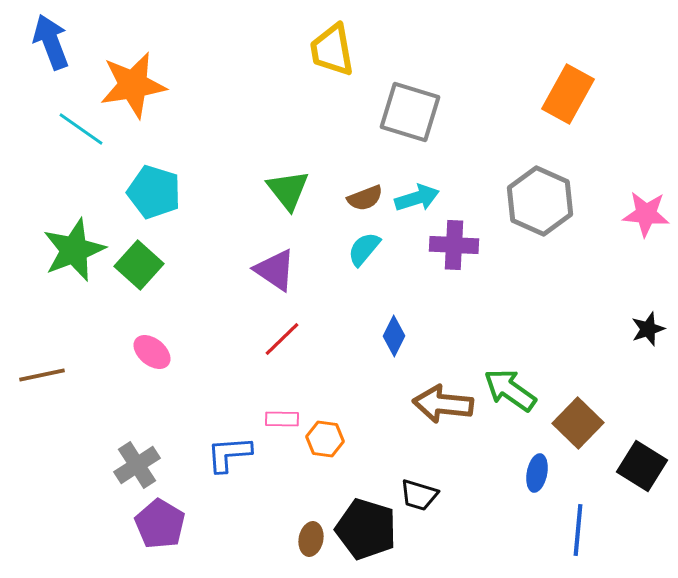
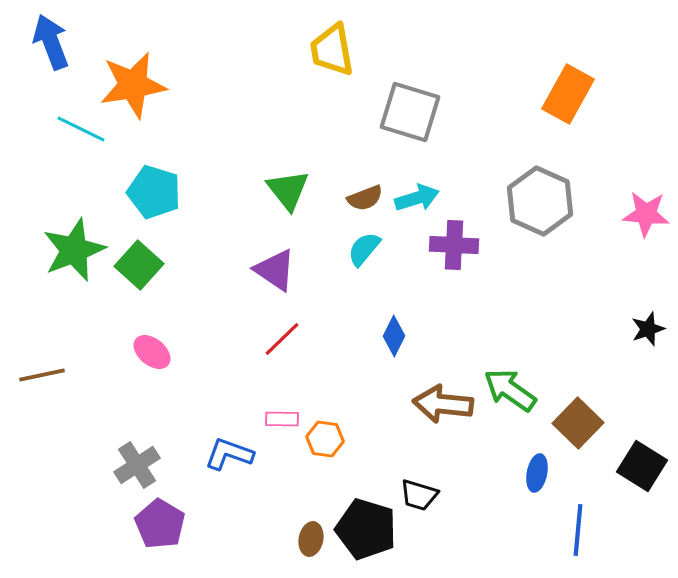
cyan line: rotated 9 degrees counterclockwise
blue L-shape: rotated 24 degrees clockwise
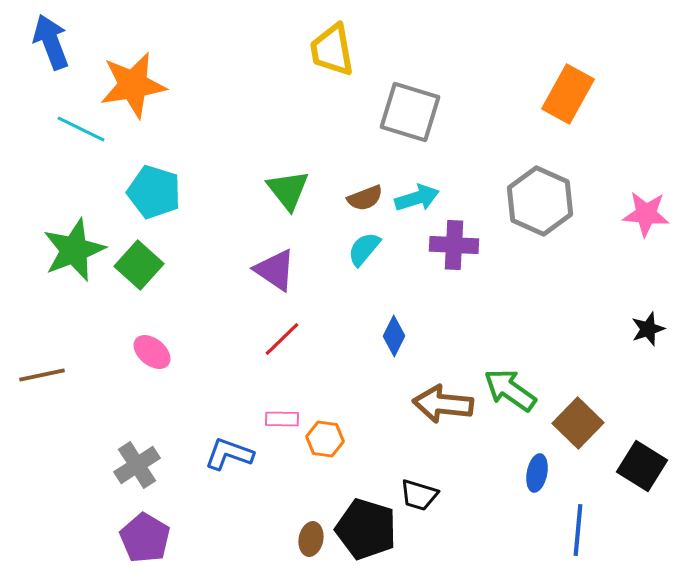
purple pentagon: moved 15 px left, 14 px down
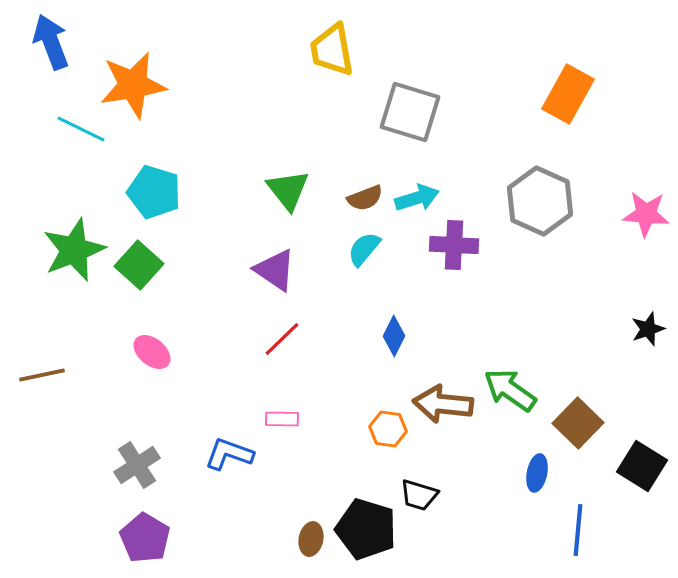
orange hexagon: moved 63 px right, 10 px up
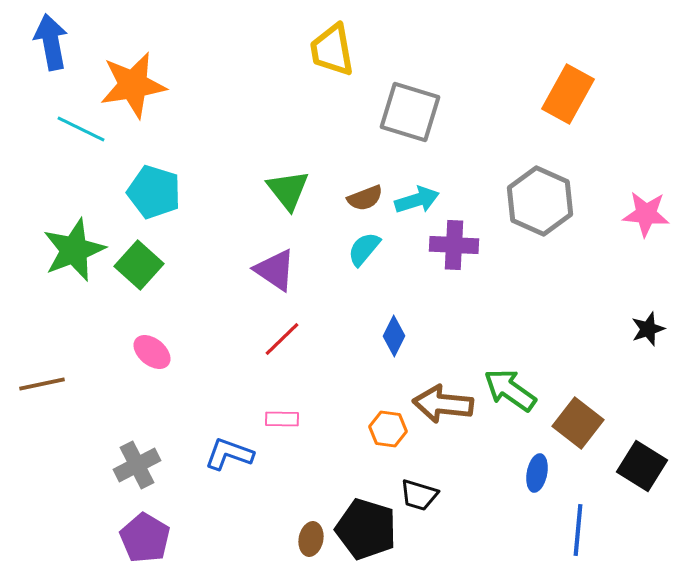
blue arrow: rotated 10 degrees clockwise
cyan arrow: moved 2 px down
brown line: moved 9 px down
brown square: rotated 6 degrees counterclockwise
gray cross: rotated 6 degrees clockwise
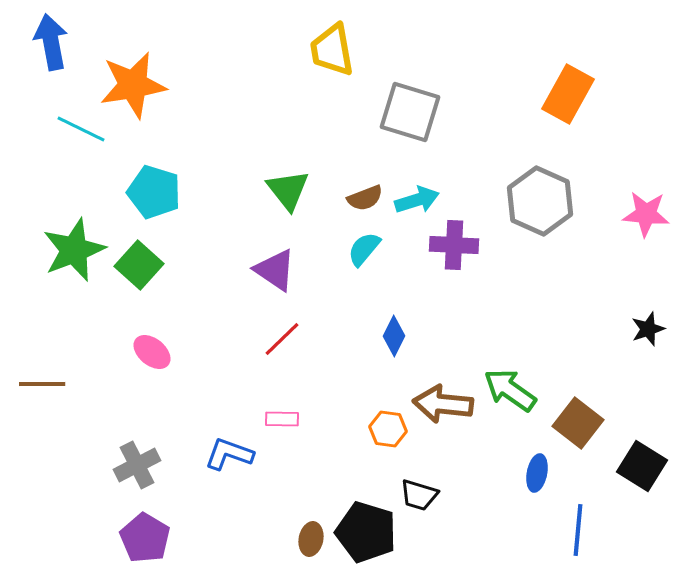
brown line: rotated 12 degrees clockwise
black pentagon: moved 3 px down
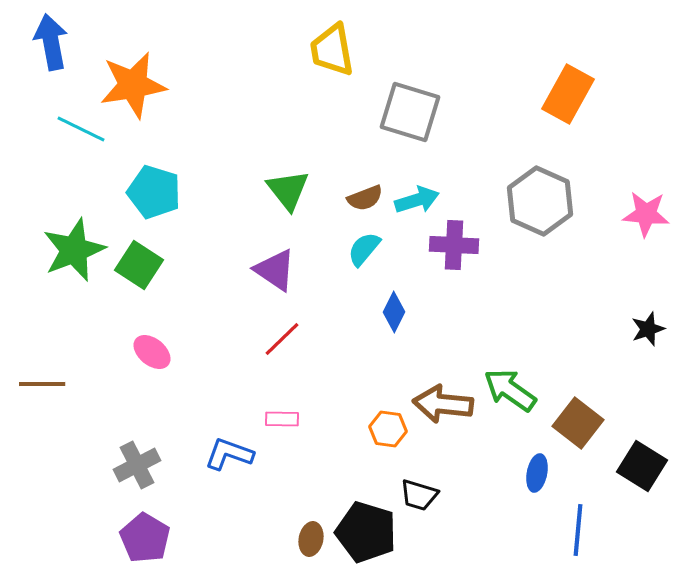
green square: rotated 9 degrees counterclockwise
blue diamond: moved 24 px up
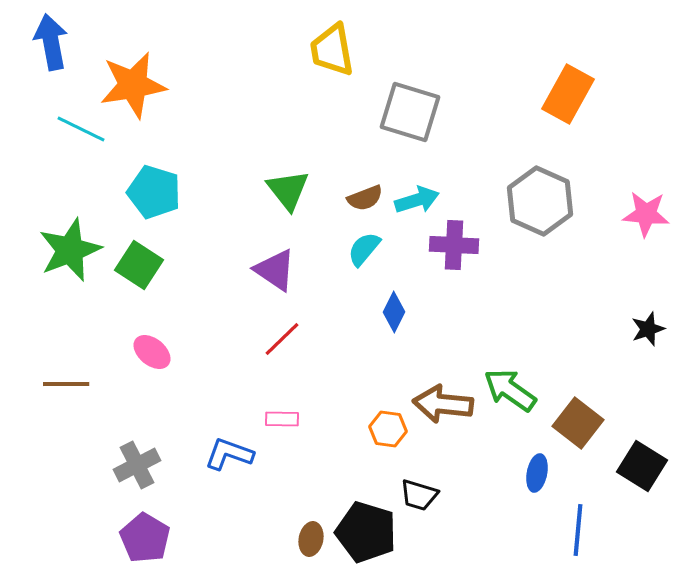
green star: moved 4 px left
brown line: moved 24 px right
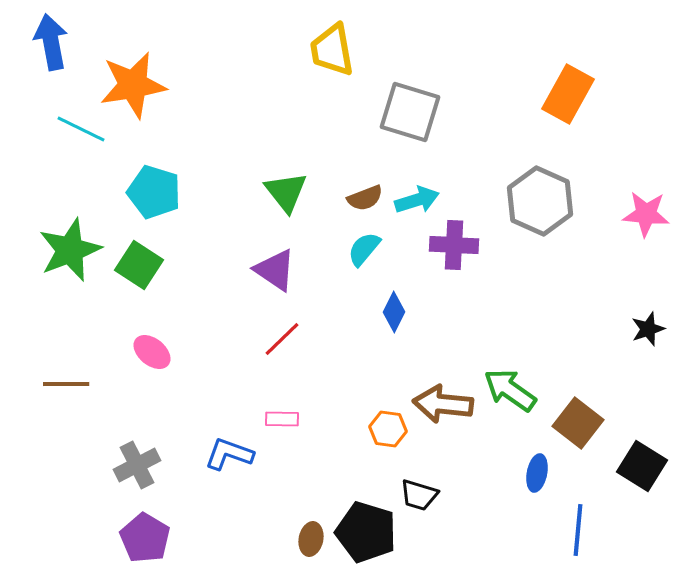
green triangle: moved 2 px left, 2 px down
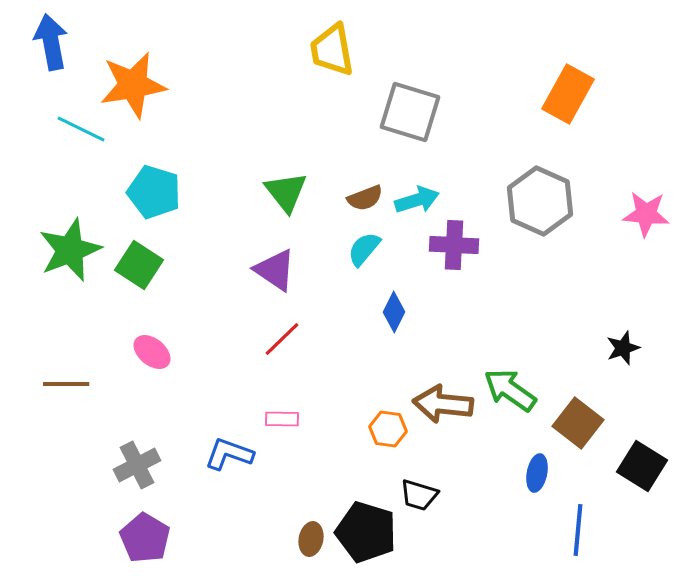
black star: moved 25 px left, 19 px down
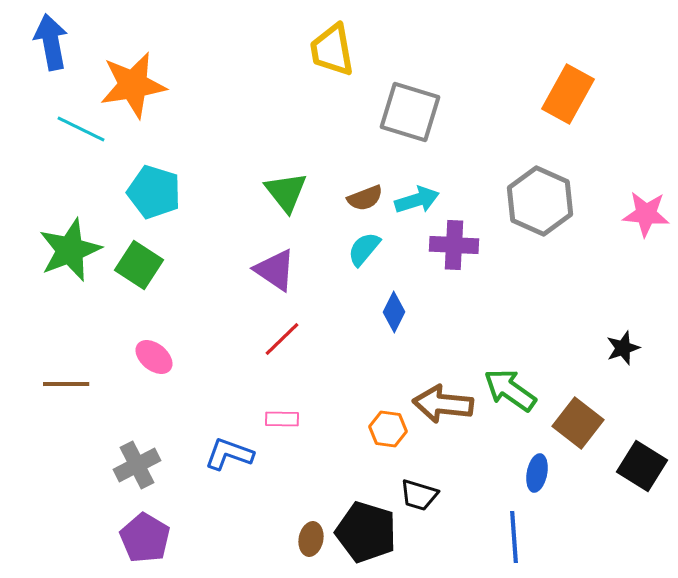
pink ellipse: moved 2 px right, 5 px down
blue line: moved 64 px left, 7 px down; rotated 9 degrees counterclockwise
